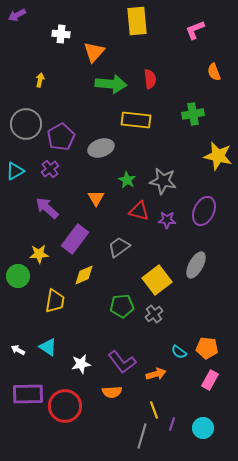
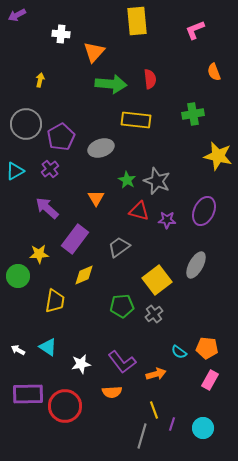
gray star at (163, 181): moved 6 px left; rotated 12 degrees clockwise
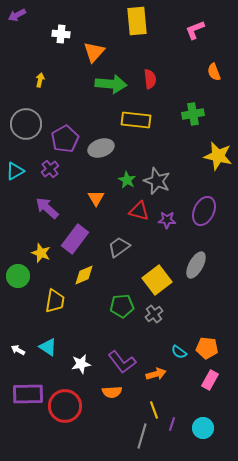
purple pentagon at (61, 137): moved 4 px right, 2 px down
yellow star at (39, 254): moved 2 px right, 1 px up; rotated 24 degrees clockwise
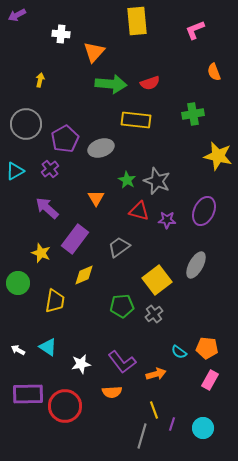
red semicircle at (150, 79): moved 4 px down; rotated 78 degrees clockwise
green circle at (18, 276): moved 7 px down
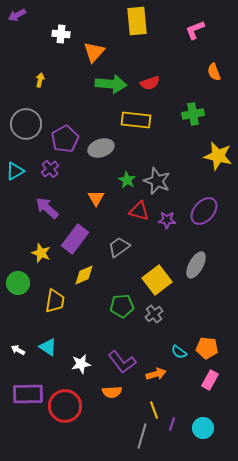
purple ellipse at (204, 211): rotated 16 degrees clockwise
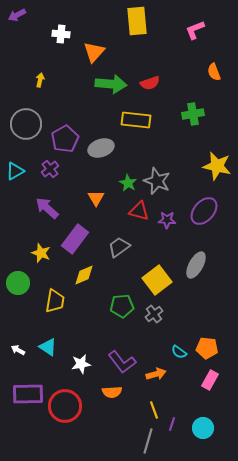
yellow star at (218, 156): moved 1 px left, 10 px down
green star at (127, 180): moved 1 px right, 3 px down
gray line at (142, 436): moved 6 px right, 5 px down
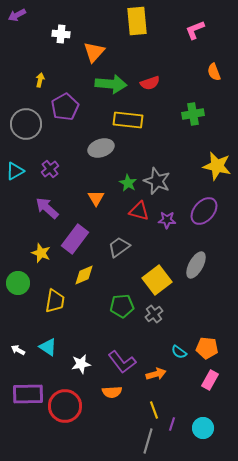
yellow rectangle at (136, 120): moved 8 px left
purple pentagon at (65, 139): moved 32 px up
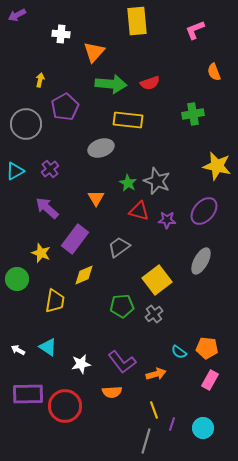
gray ellipse at (196, 265): moved 5 px right, 4 px up
green circle at (18, 283): moved 1 px left, 4 px up
gray line at (148, 441): moved 2 px left
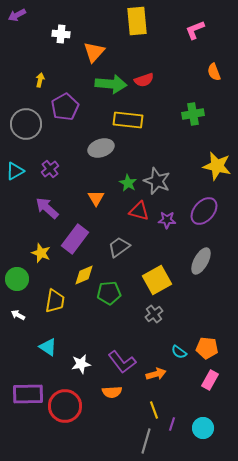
red semicircle at (150, 83): moved 6 px left, 3 px up
yellow square at (157, 280): rotated 8 degrees clockwise
green pentagon at (122, 306): moved 13 px left, 13 px up
white arrow at (18, 350): moved 35 px up
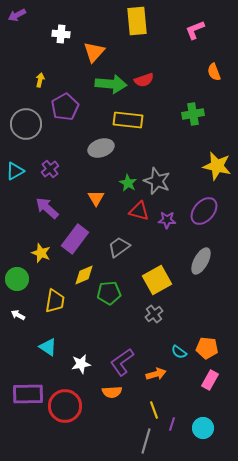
purple L-shape at (122, 362): rotated 92 degrees clockwise
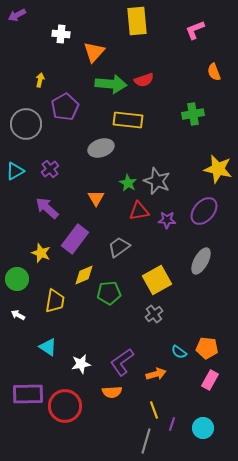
yellow star at (217, 166): moved 1 px right, 3 px down
red triangle at (139, 211): rotated 25 degrees counterclockwise
